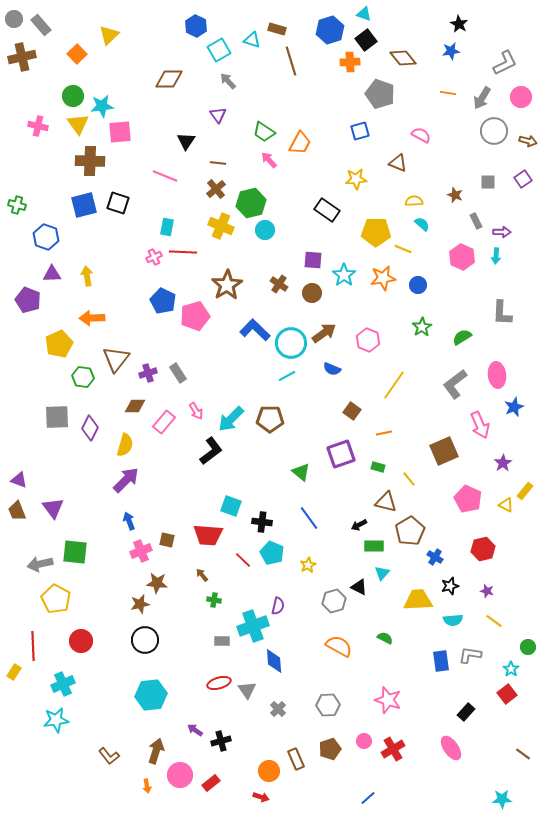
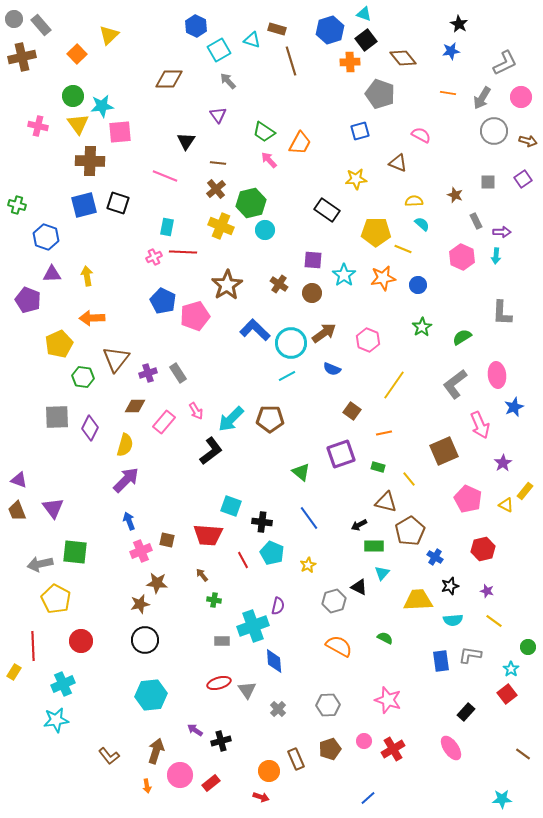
red line at (243, 560): rotated 18 degrees clockwise
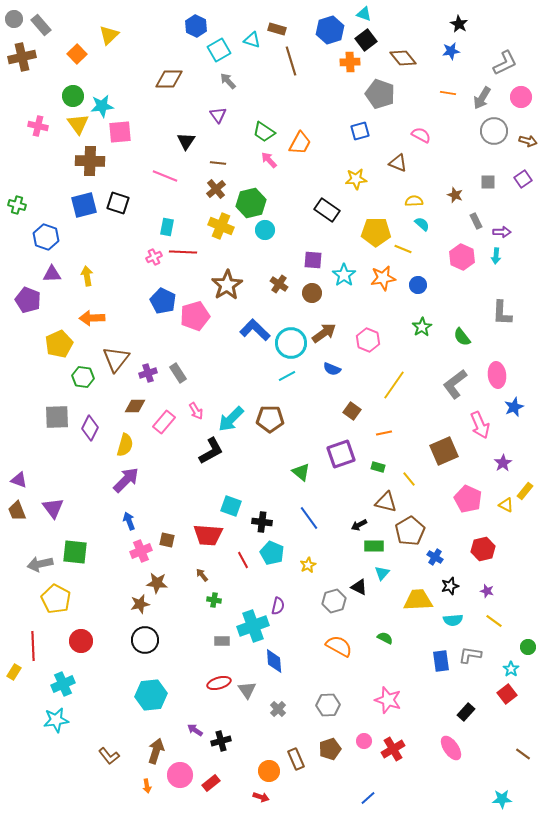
green semicircle at (462, 337): rotated 96 degrees counterclockwise
black L-shape at (211, 451): rotated 8 degrees clockwise
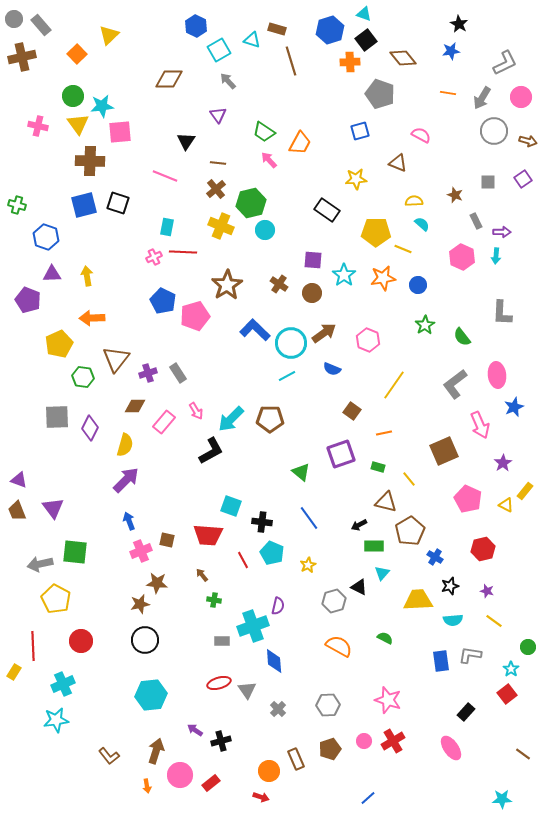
green star at (422, 327): moved 3 px right, 2 px up
red cross at (393, 749): moved 8 px up
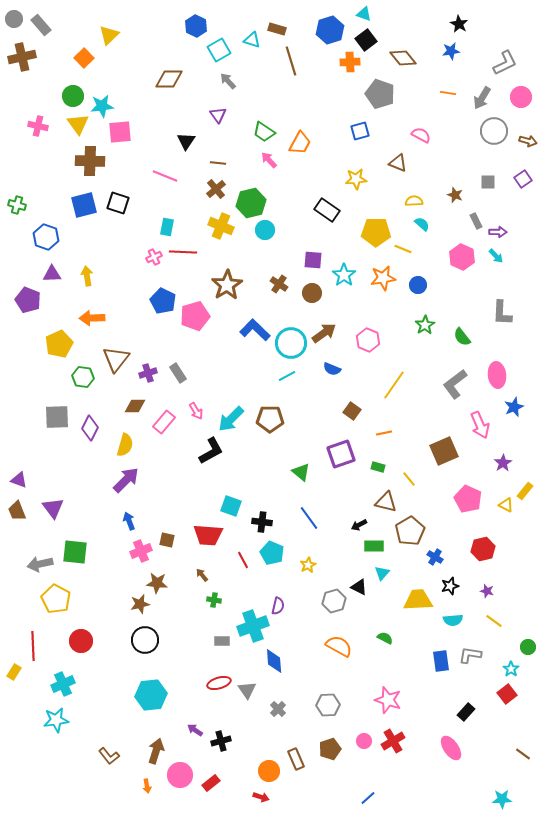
orange square at (77, 54): moved 7 px right, 4 px down
purple arrow at (502, 232): moved 4 px left
cyan arrow at (496, 256): rotated 49 degrees counterclockwise
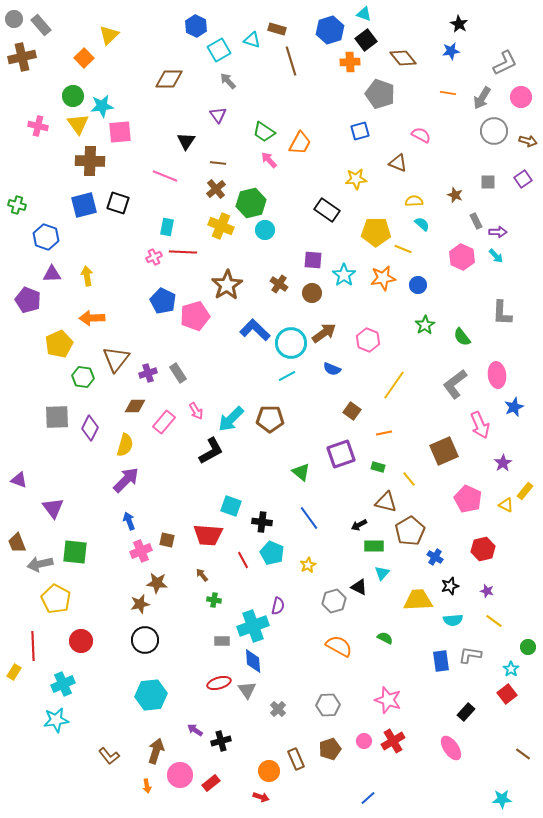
brown trapezoid at (17, 511): moved 32 px down
blue diamond at (274, 661): moved 21 px left
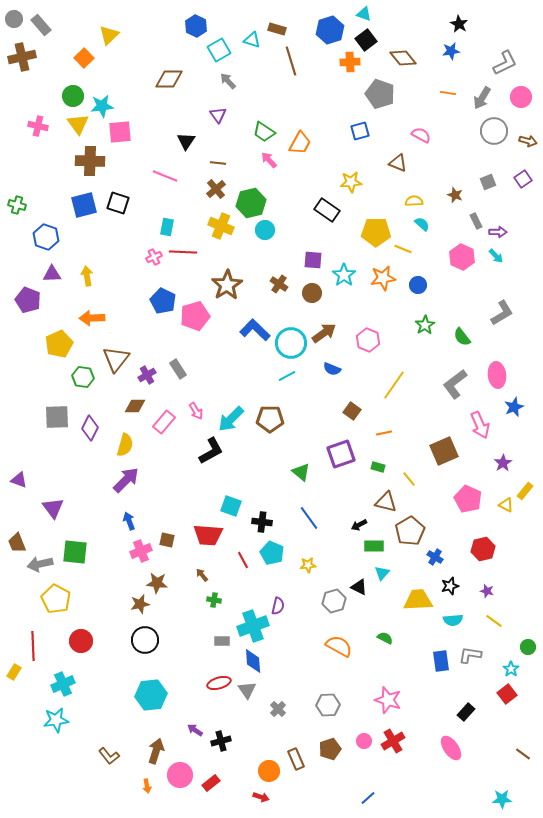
yellow star at (356, 179): moved 5 px left, 3 px down
gray square at (488, 182): rotated 21 degrees counterclockwise
gray L-shape at (502, 313): rotated 124 degrees counterclockwise
purple cross at (148, 373): moved 1 px left, 2 px down; rotated 12 degrees counterclockwise
gray rectangle at (178, 373): moved 4 px up
yellow star at (308, 565): rotated 21 degrees clockwise
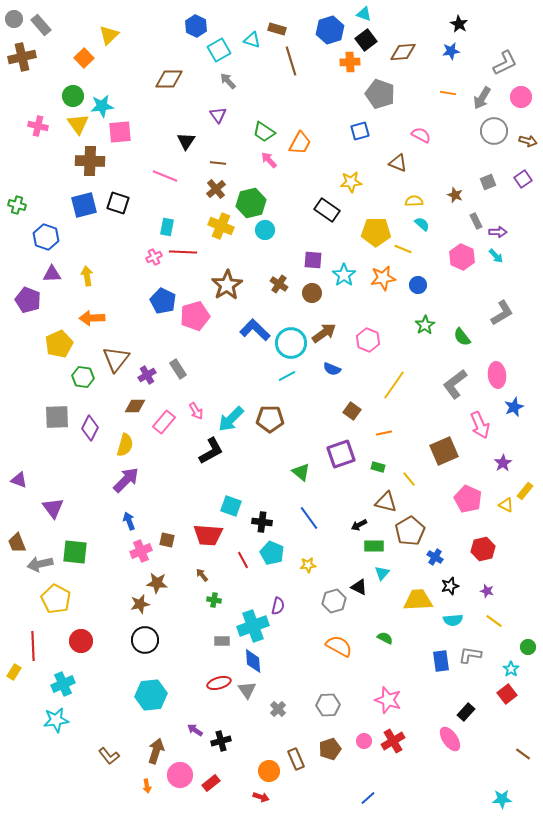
brown diamond at (403, 58): moved 6 px up; rotated 56 degrees counterclockwise
pink ellipse at (451, 748): moved 1 px left, 9 px up
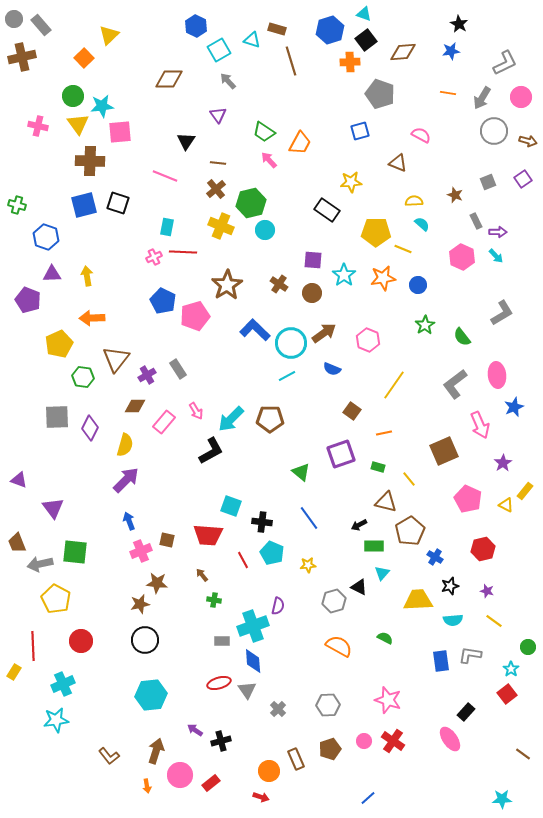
red cross at (393, 741): rotated 25 degrees counterclockwise
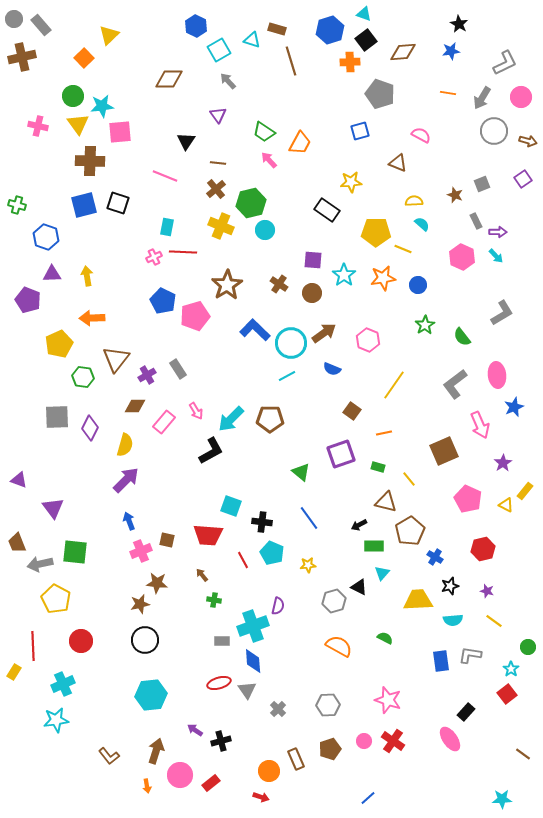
gray square at (488, 182): moved 6 px left, 2 px down
